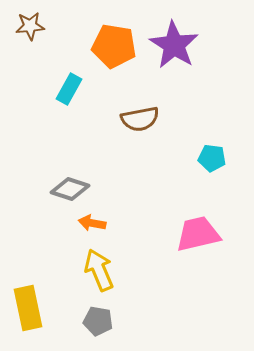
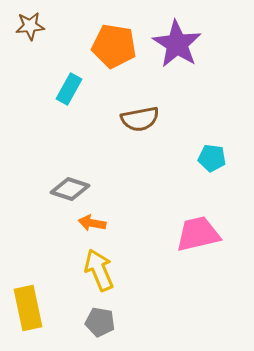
purple star: moved 3 px right, 1 px up
gray pentagon: moved 2 px right, 1 px down
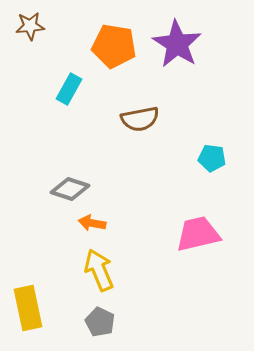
gray pentagon: rotated 16 degrees clockwise
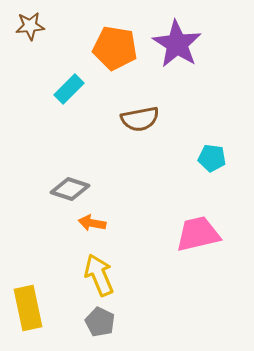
orange pentagon: moved 1 px right, 2 px down
cyan rectangle: rotated 16 degrees clockwise
yellow arrow: moved 5 px down
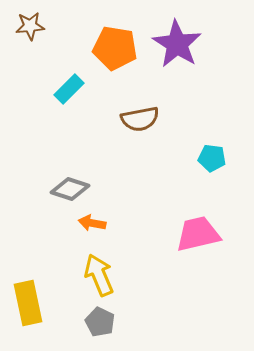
yellow rectangle: moved 5 px up
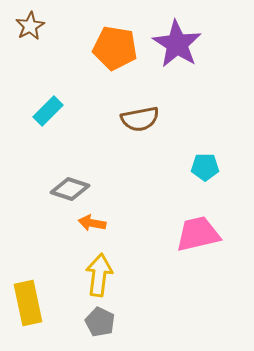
brown star: rotated 24 degrees counterclockwise
cyan rectangle: moved 21 px left, 22 px down
cyan pentagon: moved 7 px left, 9 px down; rotated 8 degrees counterclockwise
yellow arrow: rotated 30 degrees clockwise
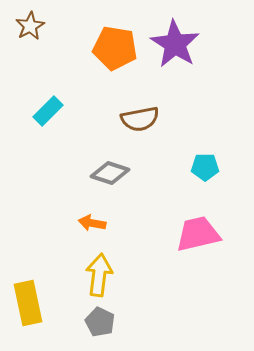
purple star: moved 2 px left
gray diamond: moved 40 px right, 16 px up
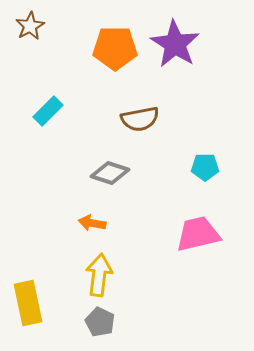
orange pentagon: rotated 9 degrees counterclockwise
